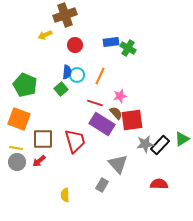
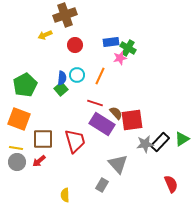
blue semicircle: moved 5 px left, 6 px down
green pentagon: rotated 20 degrees clockwise
pink star: moved 38 px up
black rectangle: moved 3 px up
red semicircle: moved 12 px right; rotated 66 degrees clockwise
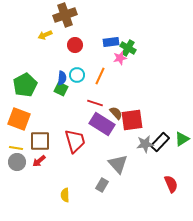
green square: rotated 24 degrees counterclockwise
brown square: moved 3 px left, 2 px down
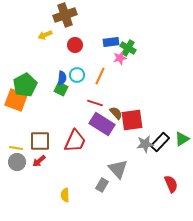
orange square: moved 3 px left, 19 px up
red trapezoid: rotated 40 degrees clockwise
gray triangle: moved 5 px down
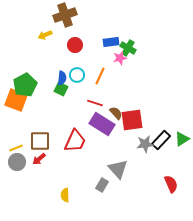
black rectangle: moved 1 px right, 2 px up
yellow line: rotated 32 degrees counterclockwise
red arrow: moved 2 px up
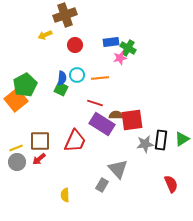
orange line: moved 2 px down; rotated 60 degrees clockwise
orange square: rotated 30 degrees clockwise
brown semicircle: moved 2 px down; rotated 48 degrees counterclockwise
black rectangle: rotated 36 degrees counterclockwise
